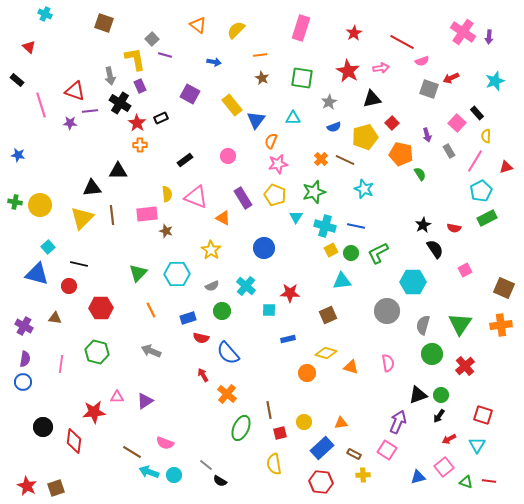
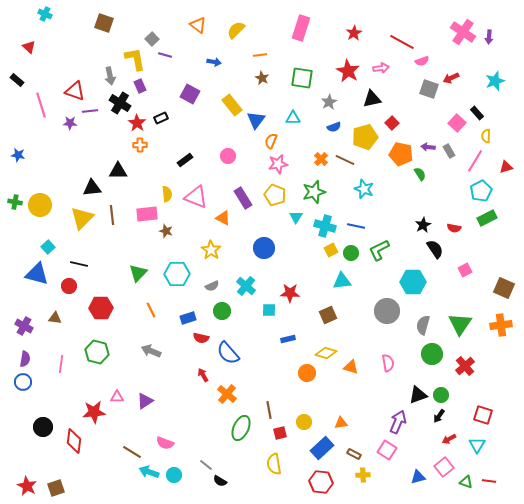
purple arrow at (427, 135): moved 1 px right, 12 px down; rotated 112 degrees clockwise
green L-shape at (378, 253): moved 1 px right, 3 px up
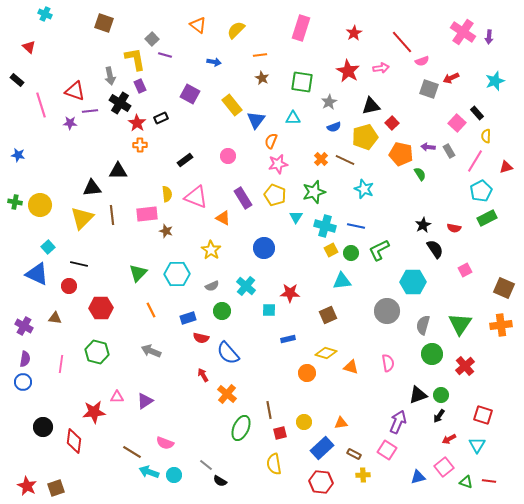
red line at (402, 42): rotated 20 degrees clockwise
green square at (302, 78): moved 4 px down
black triangle at (372, 99): moved 1 px left, 7 px down
blue triangle at (37, 274): rotated 10 degrees clockwise
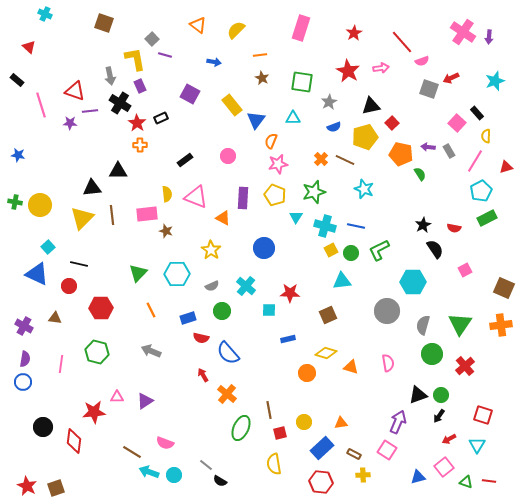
purple rectangle at (243, 198): rotated 35 degrees clockwise
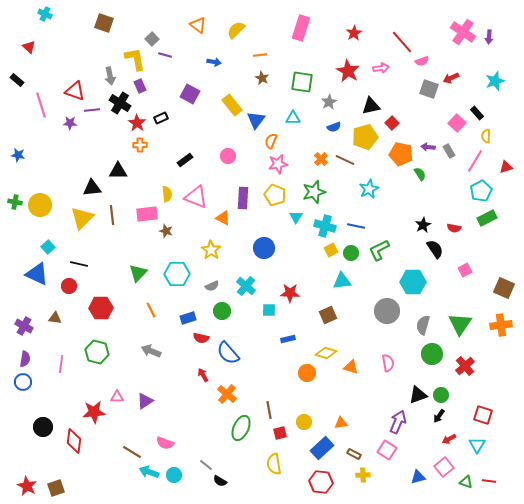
purple line at (90, 111): moved 2 px right, 1 px up
cyan star at (364, 189): moved 5 px right; rotated 24 degrees clockwise
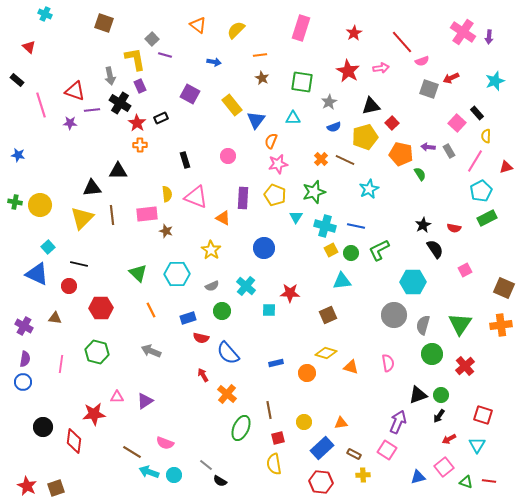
black rectangle at (185, 160): rotated 70 degrees counterclockwise
green triangle at (138, 273): rotated 30 degrees counterclockwise
gray circle at (387, 311): moved 7 px right, 4 px down
blue rectangle at (288, 339): moved 12 px left, 24 px down
red star at (94, 412): moved 2 px down
red square at (280, 433): moved 2 px left, 5 px down
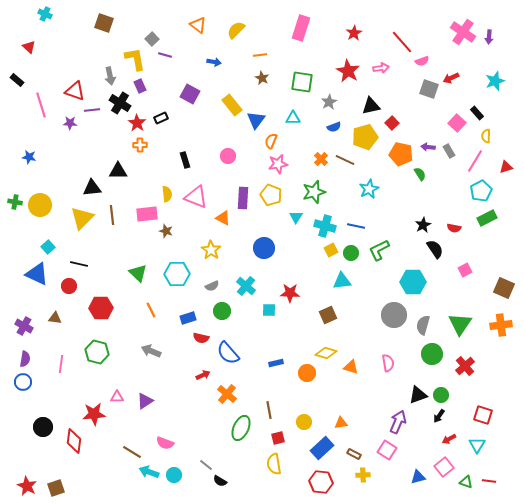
blue star at (18, 155): moved 11 px right, 2 px down
yellow pentagon at (275, 195): moved 4 px left
red arrow at (203, 375): rotated 96 degrees clockwise
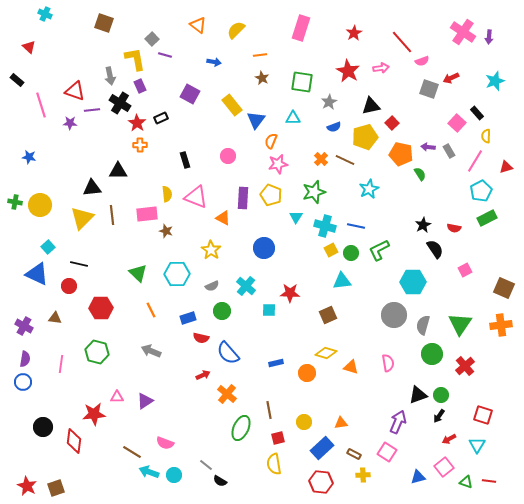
pink square at (387, 450): moved 2 px down
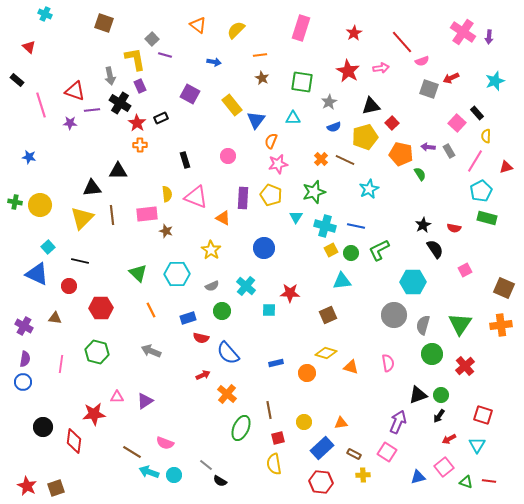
green rectangle at (487, 218): rotated 42 degrees clockwise
black line at (79, 264): moved 1 px right, 3 px up
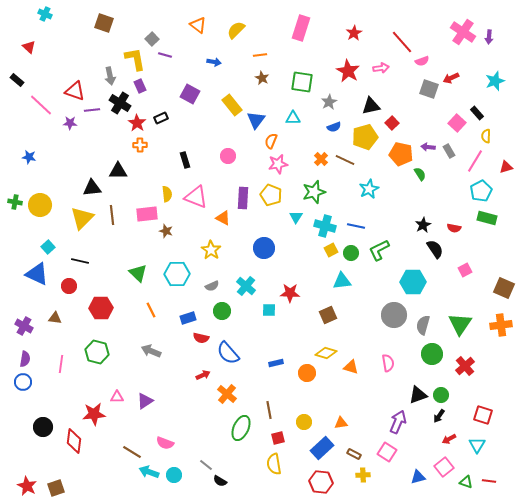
pink line at (41, 105): rotated 30 degrees counterclockwise
